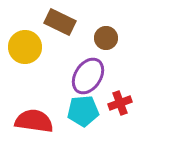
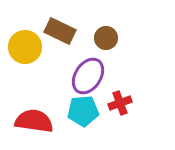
brown rectangle: moved 9 px down
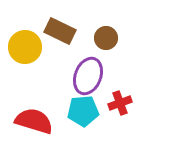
purple ellipse: rotated 12 degrees counterclockwise
red semicircle: rotated 9 degrees clockwise
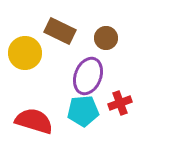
yellow circle: moved 6 px down
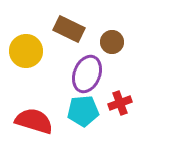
brown rectangle: moved 9 px right, 2 px up
brown circle: moved 6 px right, 4 px down
yellow circle: moved 1 px right, 2 px up
purple ellipse: moved 1 px left, 2 px up
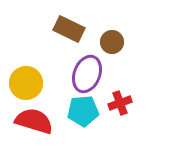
yellow circle: moved 32 px down
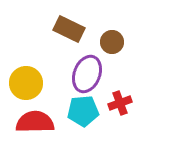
red semicircle: moved 1 px right, 1 px down; rotated 18 degrees counterclockwise
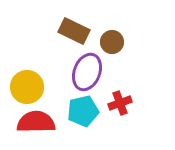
brown rectangle: moved 5 px right, 2 px down
purple ellipse: moved 2 px up
yellow circle: moved 1 px right, 4 px down
cyan pentagon: rotated 8 degrees counterclockwise
red semicircle: moved 1 px right
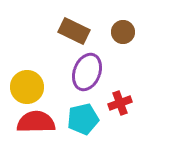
brown circle: moved 11 px right, 10 px up
cyan pentagon: moved 8 px down
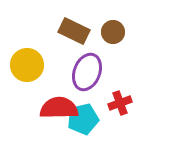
brown circle: moved 10 px left
yellow circle: moved 22 px up
red semicircle: moved 23 px right, 14 px up
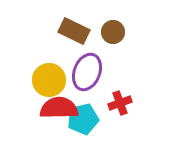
yellow circle: moved 22 px right, 15 px down
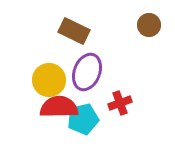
brown circle: moved 36 px right, 7 px up
red semicircle: moved 1 px up
